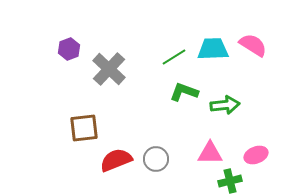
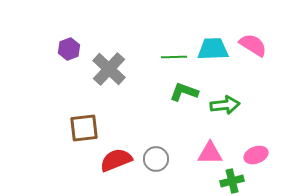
green line: rotated 30 degrees clockwise
green cross: moved 2 px right
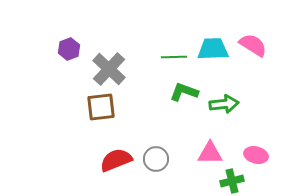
green arrow: moved 1 px left, 1 px up
brown square: moved 17 px right, 21 px up
pink ellipse: rotated 35 degrees clockwise
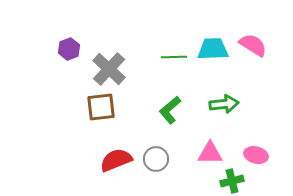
green L-shape: moved 14 px left, 18 px down; rotated 60 degrees counterclockwise
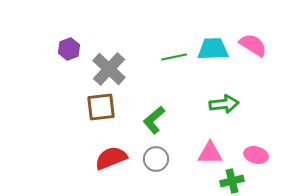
green line: rotated 10 degrees counterclockwise
green L-shape: moved 16 px left, 10 px down
red semicircle: moved 5 px left, 2 px up
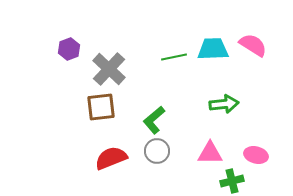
gray circle: moved 1 px right, 8 px up
